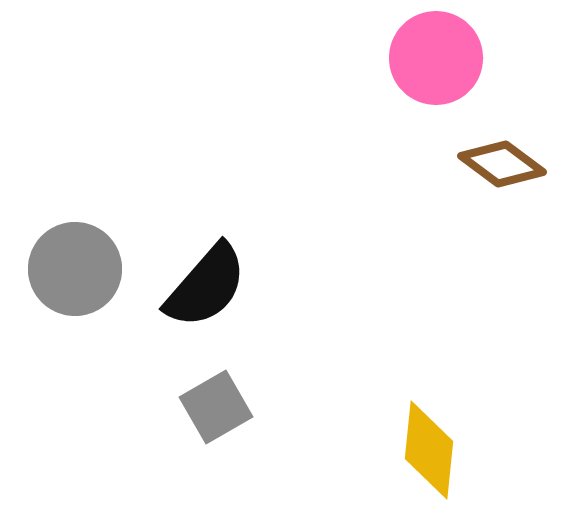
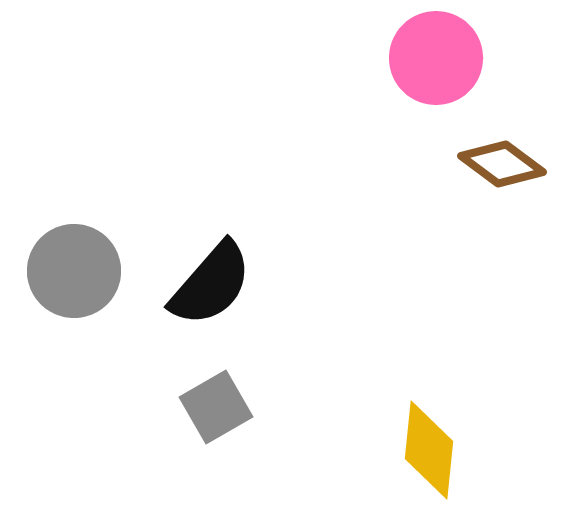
gray circle: moved 1 px left, 2 px down
black semicircle: moved 5 px right, 2 px up
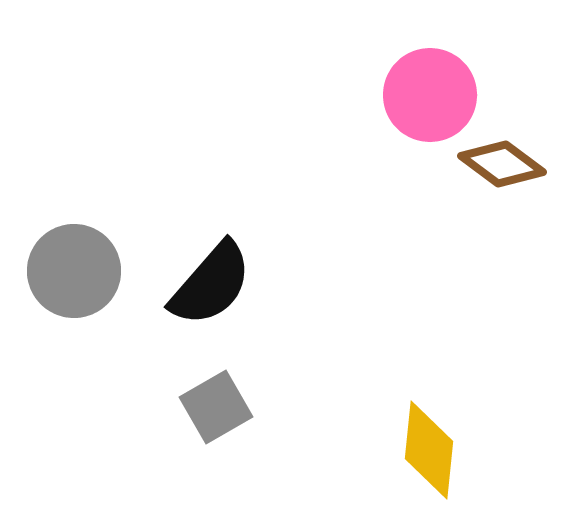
pink circle: moved 6 px left, 37 px down
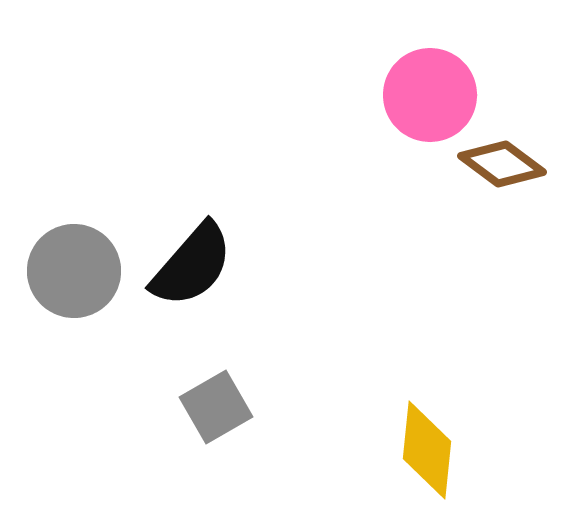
black semicircle: moved 19 px left, 19 px up
yellow diamond: moved 2 px left
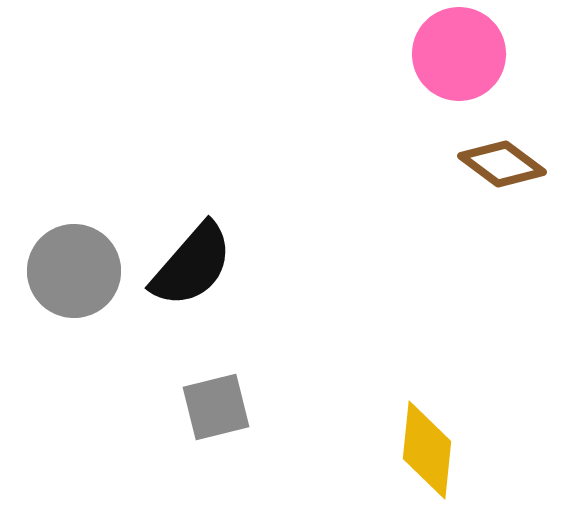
pink circle: moved 29 px right, 41 px up
gray square: rotated 16 degrees clockwise
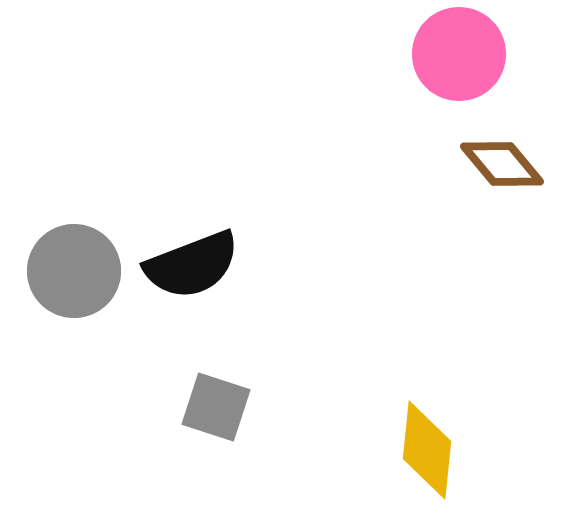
brown diamond: rotated 14 degrees clockwise
black semicircle: rotated 28 degrees clockwise
gray square: rotated 32 degrees clockwise
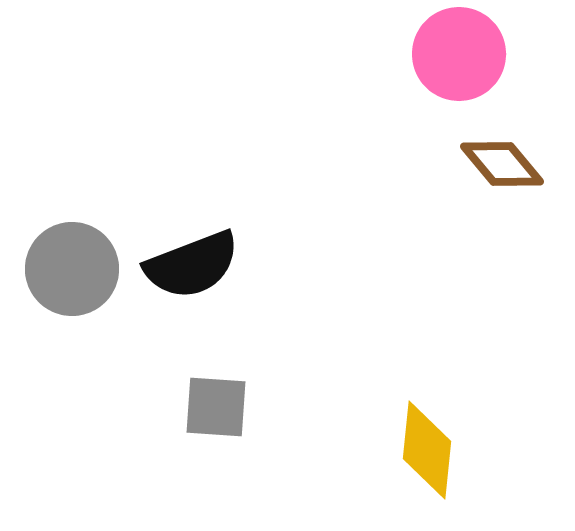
gray circle: moved 2 px left, 2 px up
gray square: rotated 14 degrees counterclockwise
